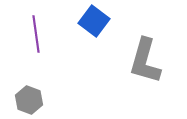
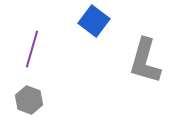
purple line: moved 4 px left, 15 px down; rotated 24 degrees clockwise
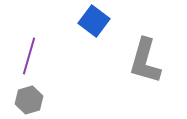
purple line: moved 3 px left, 7 px down
gray hexagon: rotated 24 degrees clockwise
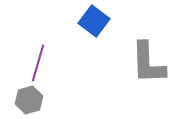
purple line: moved 9 px right, 7 px down
gray L-shape: moved 3 px right, 2 px down; rotated 18 degrees counterclockwise
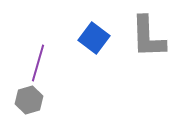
blue square: moved 17 px down
gray L-shape: moved 26 px up
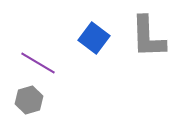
purple line: rotated 75 degrees counterclockwise
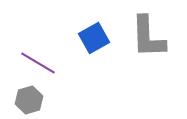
blue square: rotated 24 degrees clockwise
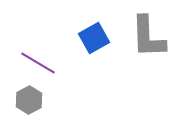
gray hexagon: rotated 12 degrees counterclockwise
